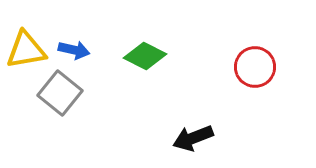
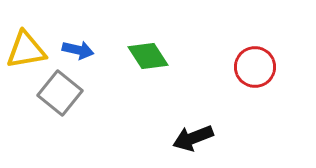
blue arrow: moved 4 px right
green diamond: moved 3 px right; rotated 30 degrees clockwise
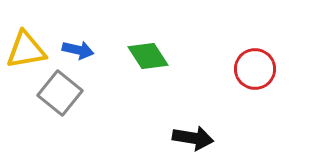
red circle: moved 2 px down
black arrow: rotated 150 degrees counterclockwise
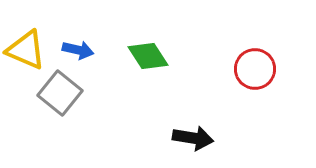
yellow triangle: rotated 33 degrees clockwise
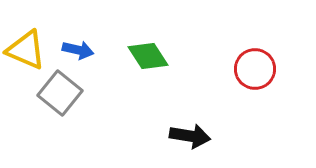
black arrow: moved 3 px left, 2 px up
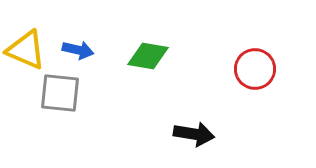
green diamond: rotated 48 degrees counterclockwise
gray square: rotated 33 degrees counterclockwise
black arrow: moved 4 px right, 2 px up
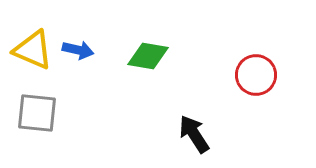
yellow triangle: moved 7 px right
red circle: moved 1 px right, 6 px down
gray square: moved 23 px left, 20 px down
black arrow: rotated 132 degrees counterclockwise
